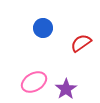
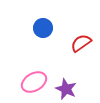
purple star: rotated 15 degrees counterclockwise
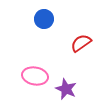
blue circle: moved 1 px right, 9 px up
pink ellipse: moved 1 px right, 6 px up; rotated 40 degrees clockwise
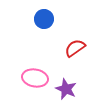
red semicircle: moved 6 px left, 5 px down
pink ellipse: moved 2 px down
